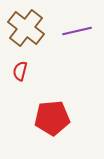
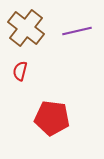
red pentagon: rotated 12 degrees clockwise
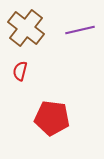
purple line: moved 3 px right, 1 px up
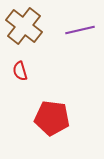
brown cross: moved 2 px left, 2 px up
red semicircle: rotated 30 degrees counterclockwise
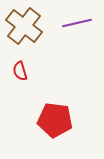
purple line: moved 3 px left, 7 px up
red pentagon: moved 3 px right, 2 px down
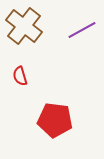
purple line: moved 5 px right, 7 px down; rotated 16 degrees counterclockwise
red semicircle: moved 5 px down
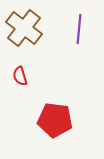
brown cross: moved 2 px down
purple line: moved 3 px left, 1 px up; rotated 56 degrees counterclockwise
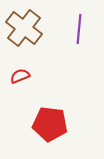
red semicircle: rotated 84 degrees clockwise
red pentagon: moved 5 px left, 4 px down
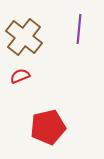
brown cross: moved 9 px down
red pentagon: moved 2 px left, 3 px down; rotated 20 degrees counterclockwise
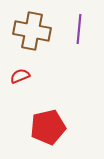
brown cross: moved 8 px right, 6 px up; rotated 27 degrees counterclockwise
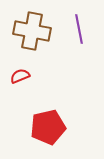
purple line: rotated 16 degrees counterclockwise
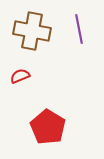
red pentagon: rotated 28 degrees counterclockwise
